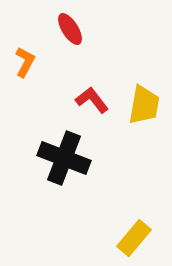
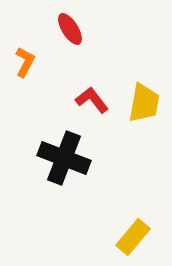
yellow trapezoid: moved 2 px up
yellow rectangle: moved 1 px left, 1 px up
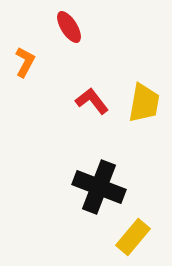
red ellipse: moved 1 px left, 2 px up
red L-shape: moved 1 px down
black cross: moved 35 px right, 29 px down
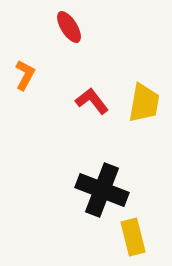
orange L-shape: moved 13 px down
black cross: moved 3 px right, 3 px down
yellow rectangle: rotated 54 degrees counterclockwise
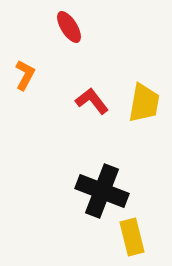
black cross: moved 1 px down
yellow rectangle: moved 1 px left
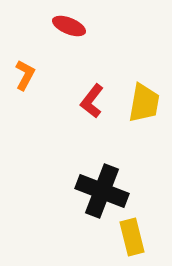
red ellipse: moved 1 px up; rotated 36 degrees counterclockwise
red L-shape: rotated 104 degrees counterclockwise
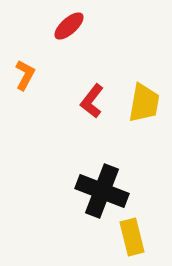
red ellipse: rotated 64 degrees counterclockwise
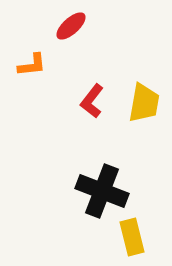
red ellipse: moved 2 px right
orange L-shape: moved 7 px right, 10 px up; rotated 56 degrees clockwise
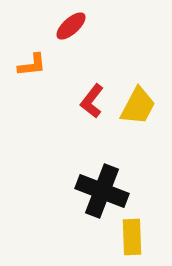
yellow trapezoid: moved 6 px left, 3 px down; rotated 18 degrees clockwise
yellow rectangle: rotated 12 degrees clockwise
